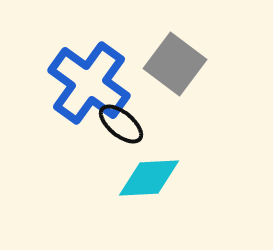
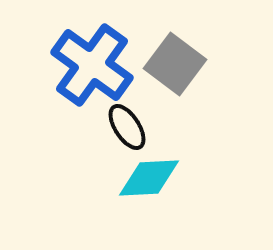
blue cross: moved 3 px right, 18 px up
black ellipse: moved 6 px right, 3 px down; rotated 18 degrees clockwise
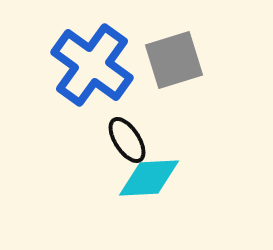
gray square: moved 1 px left, 4 px up; rotated 36 degrees clockwise
black ellipse: moved 13 px down
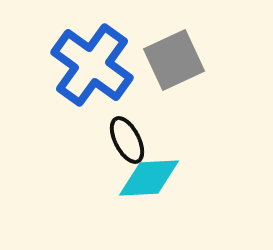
gray square: rotated 8 degrees counterclockwise
black ellipse: rotated 6 degrees clockwise
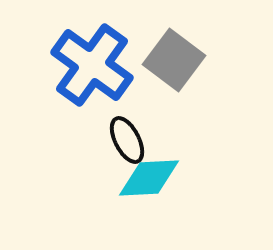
gray square: rotated 28 degrees counterclockwise
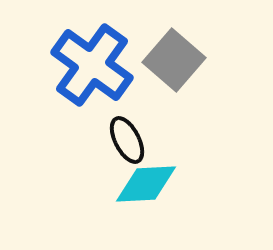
gray square: rotated 4 degrees clockwise
cyan diamond: moved 3 px left, 6 px down
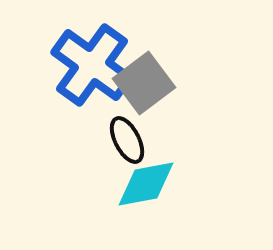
gray square: moved 30 px left, 23 px down; rotated 12 degrees clockwise
cyan diamond: rotated 8 degrees counterclockwise
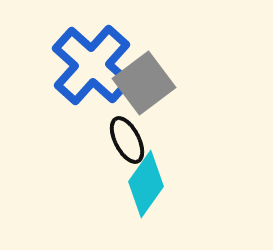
blue cross: rotated 6 degrees clockwise
cyan diamond: rotated 44 degrees counterclockwise
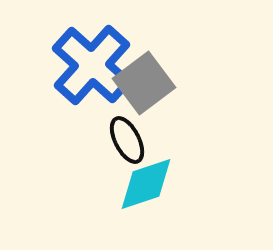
cyan diamond: rotated 36 degrees clockwise
